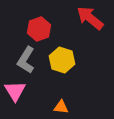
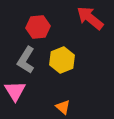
red hexagon: moved 1 px left, 2 px up; rotated 15 degrees clockwise
yellow hexagon: rotated 20 degrees clockwise
orange triangle: moved 2 px right; rotated 35 degrees clockwise
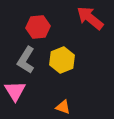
orange triangle: rotated 21 degrees counterclockwise
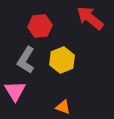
red hexagon: moved 2 px right, 1 px up
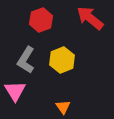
red hexagon: moved 1 px right, 6 px up; rotated 15 degrees counterclockwise
orange triangle: rotated 35 degrees clockwise
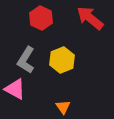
red hexagon: moved 2 px up; rotated 15 degrees counterclockwise
pink triangle: moved 2 px up; rotated 30 degrees counterclockwise
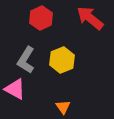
red hexagon: rotated 10 degrees clockwise
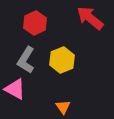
red hexagon: moved 6 px left, 5 px down
